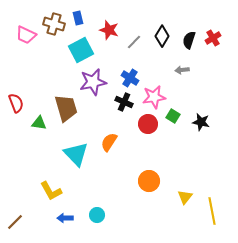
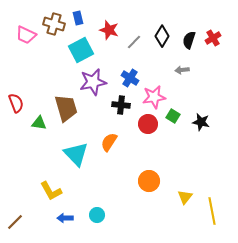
black cross: moved 3 px left, 3 px down; rotated 18 degrees counterclockwise
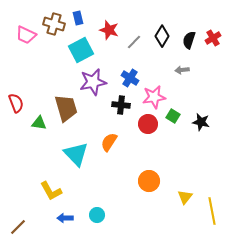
brown line: moved 3 px right, 5 px down
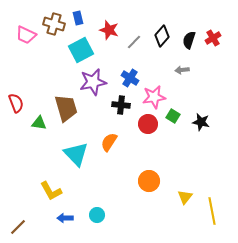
black diamond: rotated 10 degrees clockwise
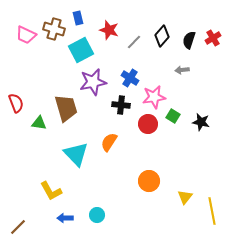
brown cross: moved 5 px down
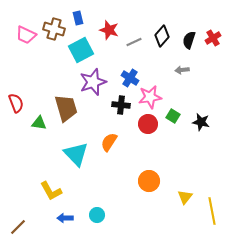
gray line: rotated 21 degrees clockwise
purple star: rotated 8 degrees counterclockwise
pink star: moved 4 px left
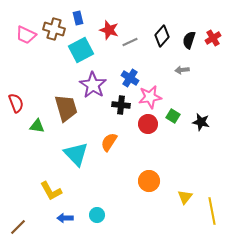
gray line: moved 4 px left
purple star: moved 3 px down; rotated 20 degrees counterclockwise
green triangle: moved 2 px left, 3 px down
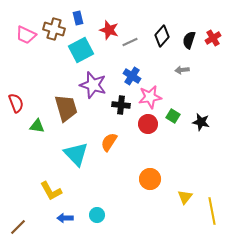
blue cross: moved 2 px right, 2 px up
purple star: rotated 16 degrees counterclockwise
orange circle: moved 1 px right, 2 px up
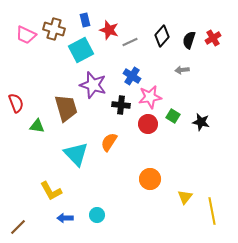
blue rectangle: moved 7 px right, 2 px down
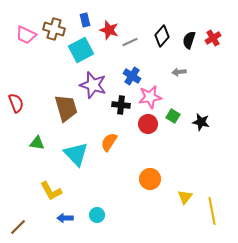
gray arrow: moved 3 px left, 2 px down
green triangle: moved 17 px down
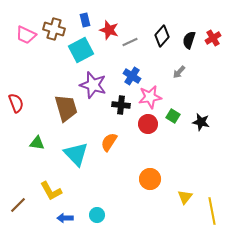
gray arrow: rotated 40 degrees counterclockwise
brown line: moved 22 px up
